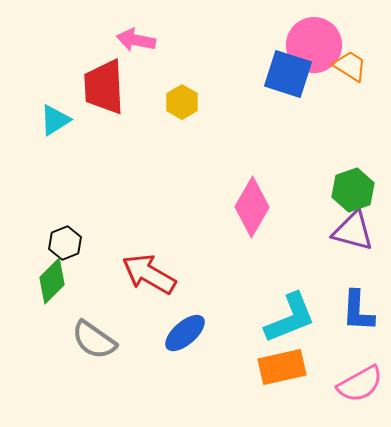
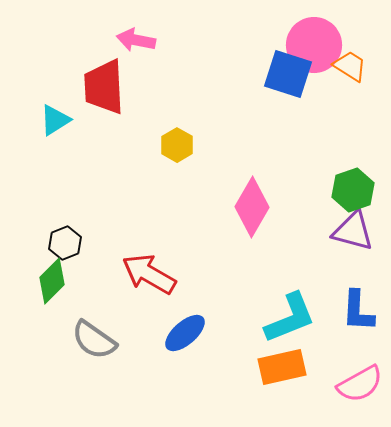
yellow hexagon: moved 5 px left, 43 px down
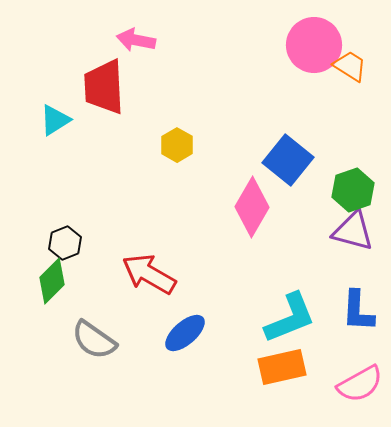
blue square: moved 86 px down; rotated 21 degrees clockwise
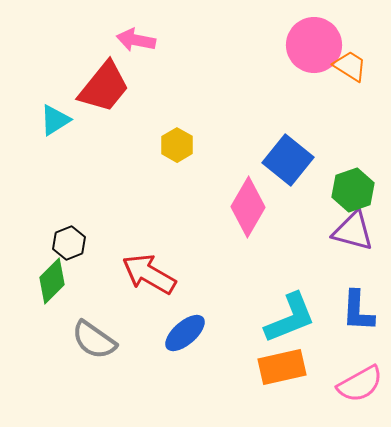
red trapezoid: rotated 138 degrees counterclockwise
pink diamond: moved 4 px left
black hexagon: moved 4 px right
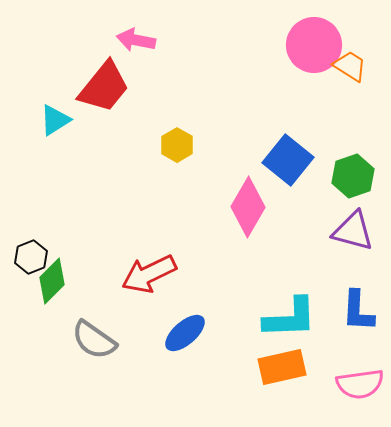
green hexagon: moved 14 px up
black hexagon: moved 38 px left, 14 px down
red arrow: rotated 56 degrees counterclockwise
cyan L-shape: rotated 20 degrees clockwise
pink semicircle: rotated 21 degrees clockwise
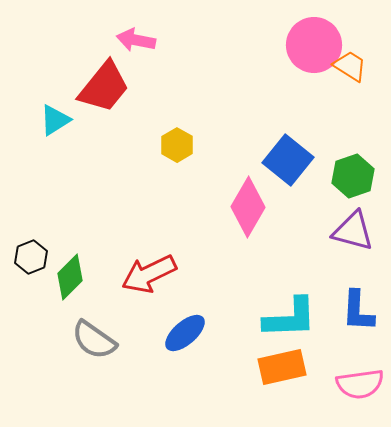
green diamond: moved 18 px right, 4 px up
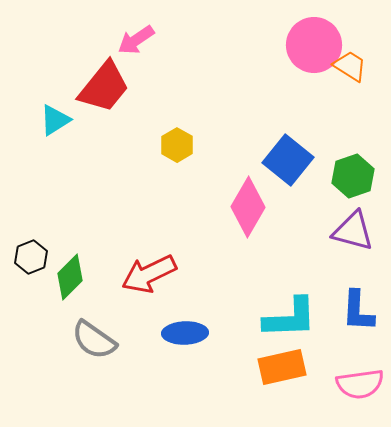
pink arrow: rotated 45 degrees counterclockwise
blue ellipse: rotated 39 degrees clockwise
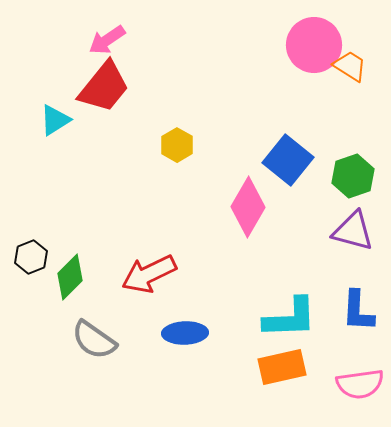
pink arrow: moved 29 px left
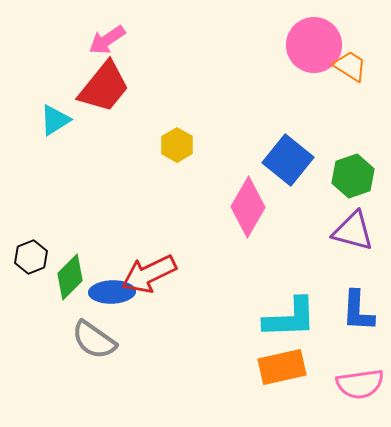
blue ellipse: moved 73 px left, 41 px up
